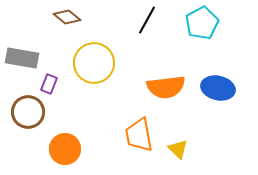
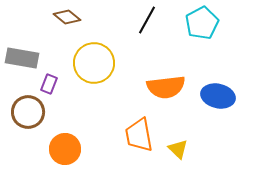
blue ellipse: moved 8 px down
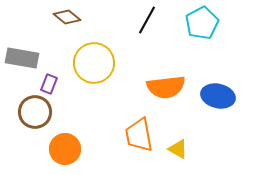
brown circle: moved 7 px right
yellow triangle: rotated 15 degrees counterclockwise
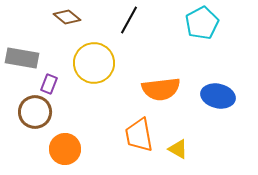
black line: moved 18 px left
orange semicircle: moved 5 px left, 2 px down
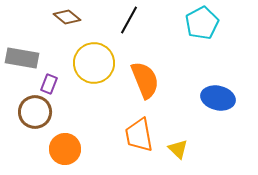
orange semicircle: moved 16 px left, 9 px up; rotated 105 degrees counterclockwise
blue ellipse: moved 2 px down
yellow triangle: rotated 15 degrees clockwise
